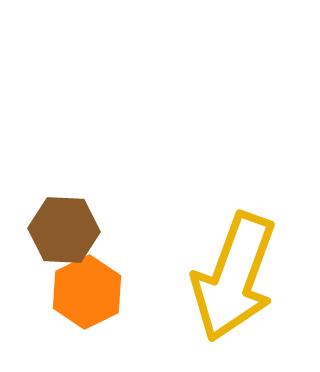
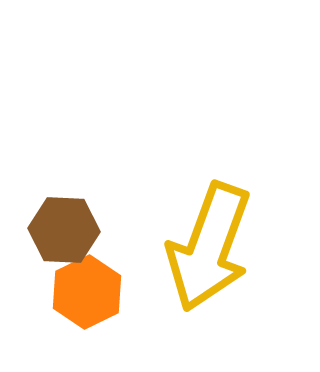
yellow arrow: moved 25 px left, 30 px up
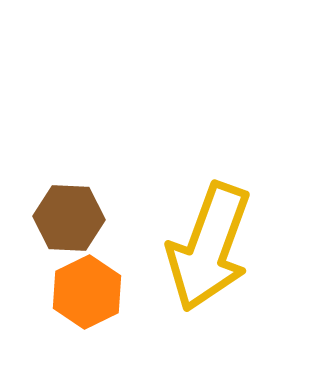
brown hexagon: moved 5 px right, 12 px up
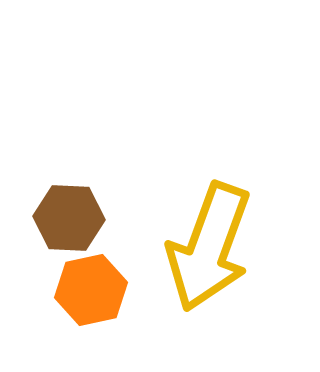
orange hexagon: moved 4 px right, 2 px up; rotated 14 degrees clockwise
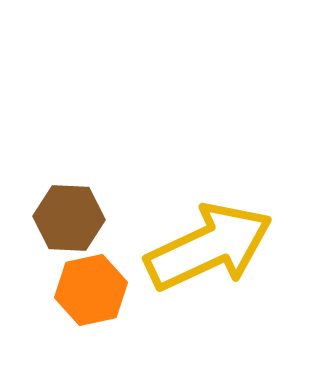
yellow arrow: rotated 135 degrees counterclockwise
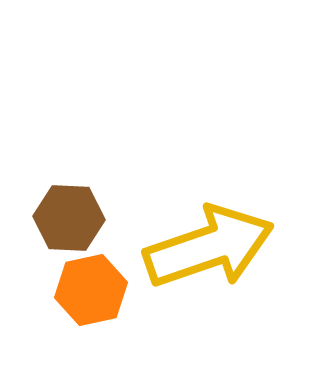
yellow arrow: rotated 6 degrees clockwise
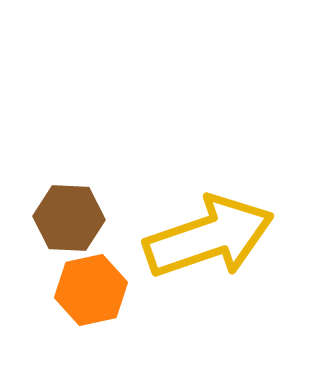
yellow arrow: moved 10 px up
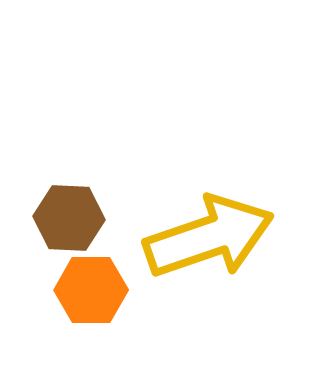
orange hexagon: rotated 12 degrees clockwise
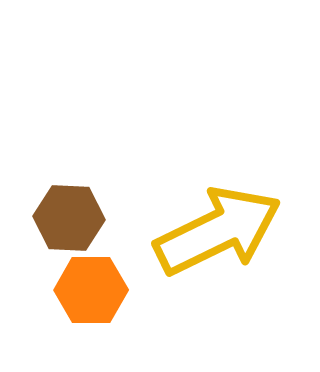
yellow arrow: moved 9 px right, 6 px up; rotated 7 degrees counterclockwise
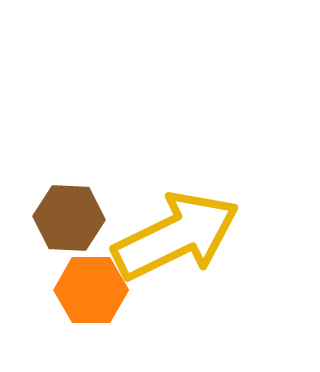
yellow arrow: moved 42 px left, 5 px down
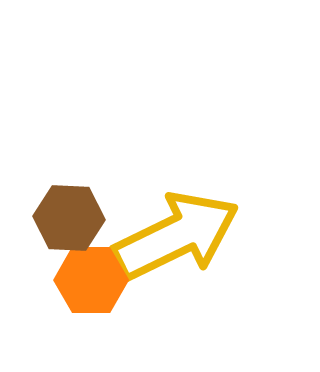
orange hexagon: moved 10 px up
